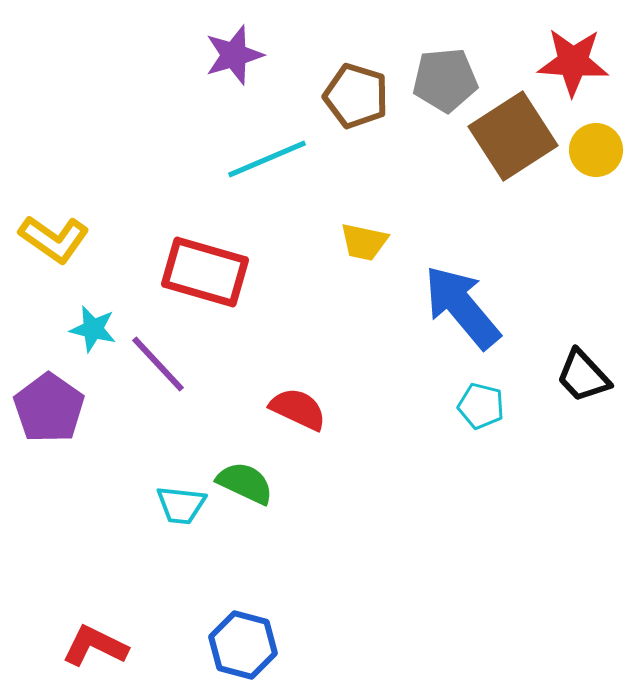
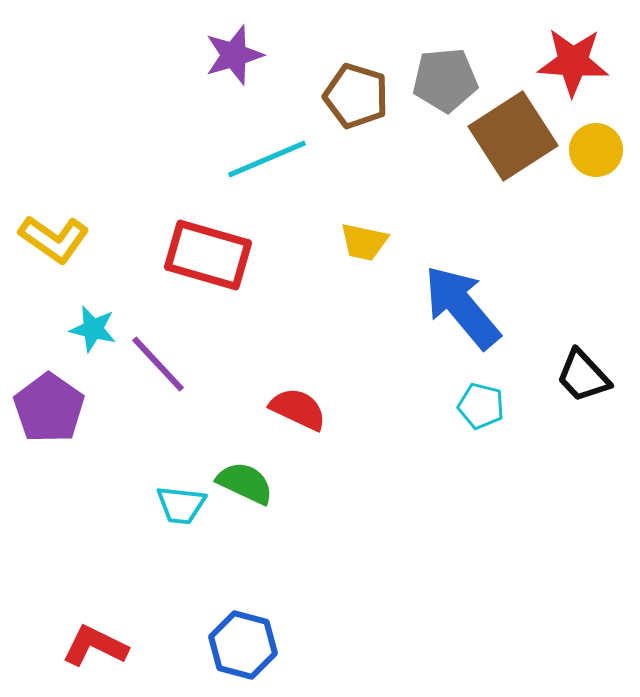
red rectangle: moved 3 px right, 17 px up
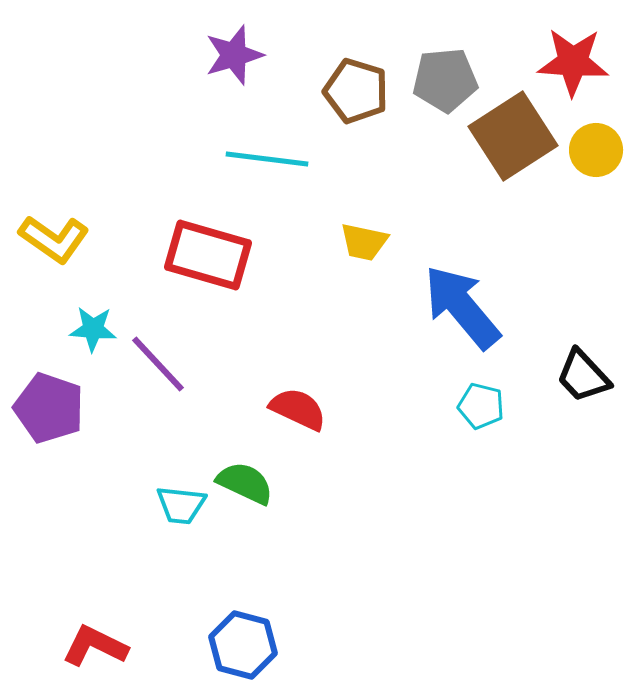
brown pentagon: moved 5 px up
cyan line: rotated 30 degrees clockwise
cyan star: rotated 9 degrees counterclockwise
purple pentagon: rotated 16 degrees counterclockwise
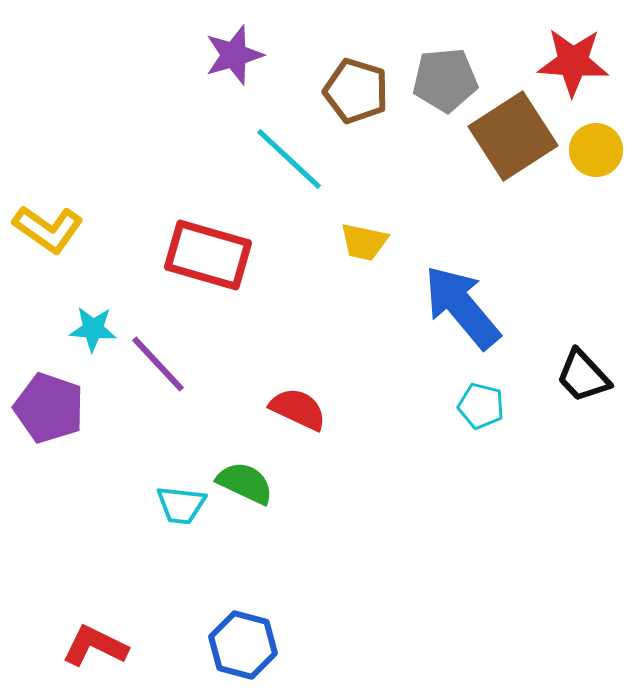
cyan line: moved 22 px right; rotated 36 degrees clockwise
yellow L-shape: moved 6 px left, 10 px up
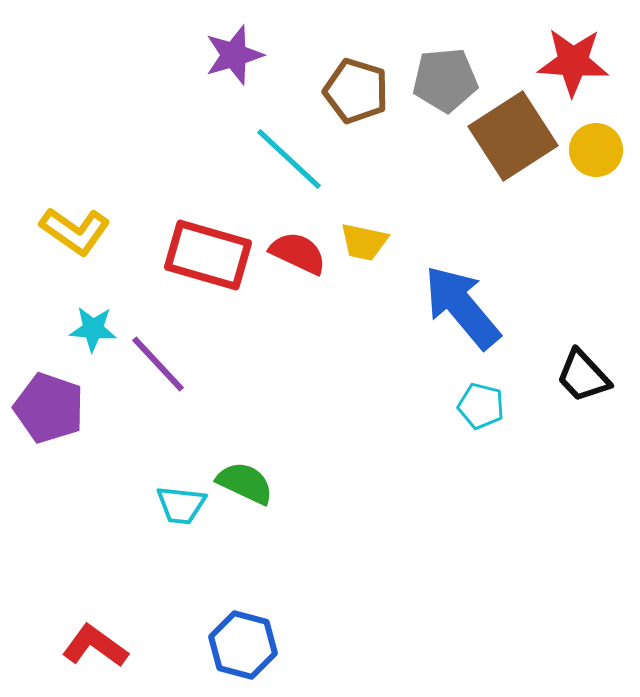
yellow L-shape: moved 27 px right, 2 px down
red semicircle: moved 156 px up
red L-shape: rotated 10 degrees clockwise
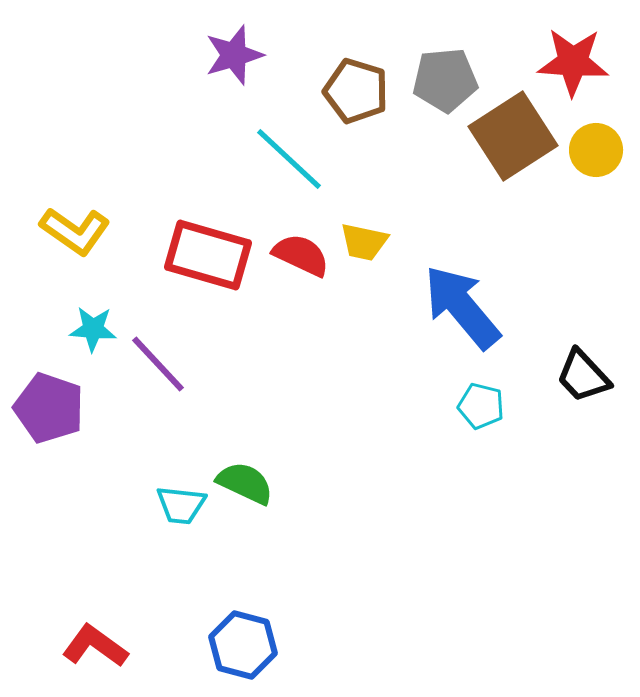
red semicircle: moved 3 px right, 2 px down
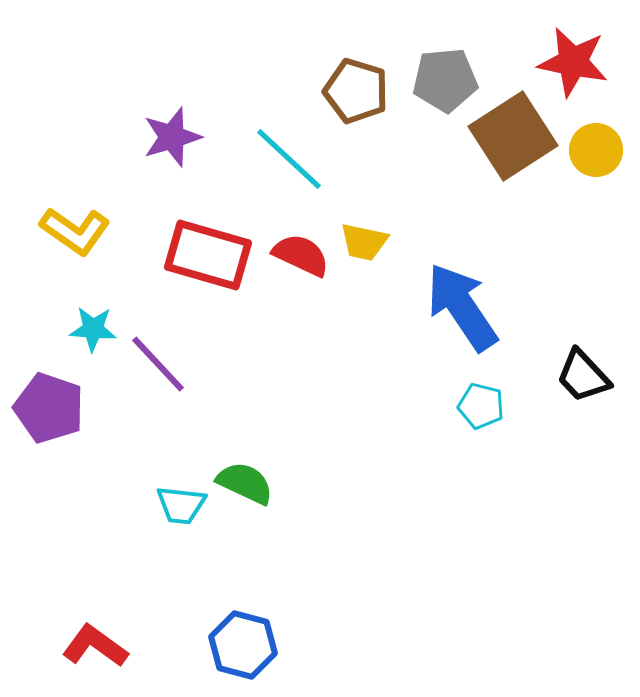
purple star: moved 62 px left, 82 px down
red star: rotated 8 degrees clockwise
blue arrow: rotated 6 degrees clockwise
